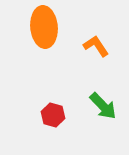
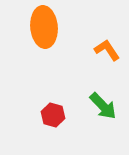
orange L-shape: moved 11 px right, 4 px down
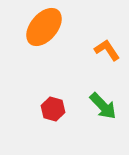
orange ellipse: rotated 45 degrees clockwise
red hexagon: moved 6 px up
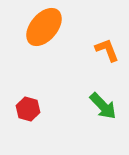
orange L-shape: rotated 12 degrees clockwise
red hexagon: moved 25 px left
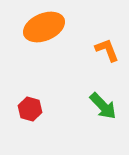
orange ellipse: rotated 27 degrees clockwise
red hexagon: moved 2 px right
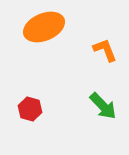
orange L-shape: moved 2 px left
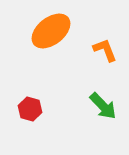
orange ellipse: moved 7 px right, 4 px down; rotated 15 degrees counterclockwise
